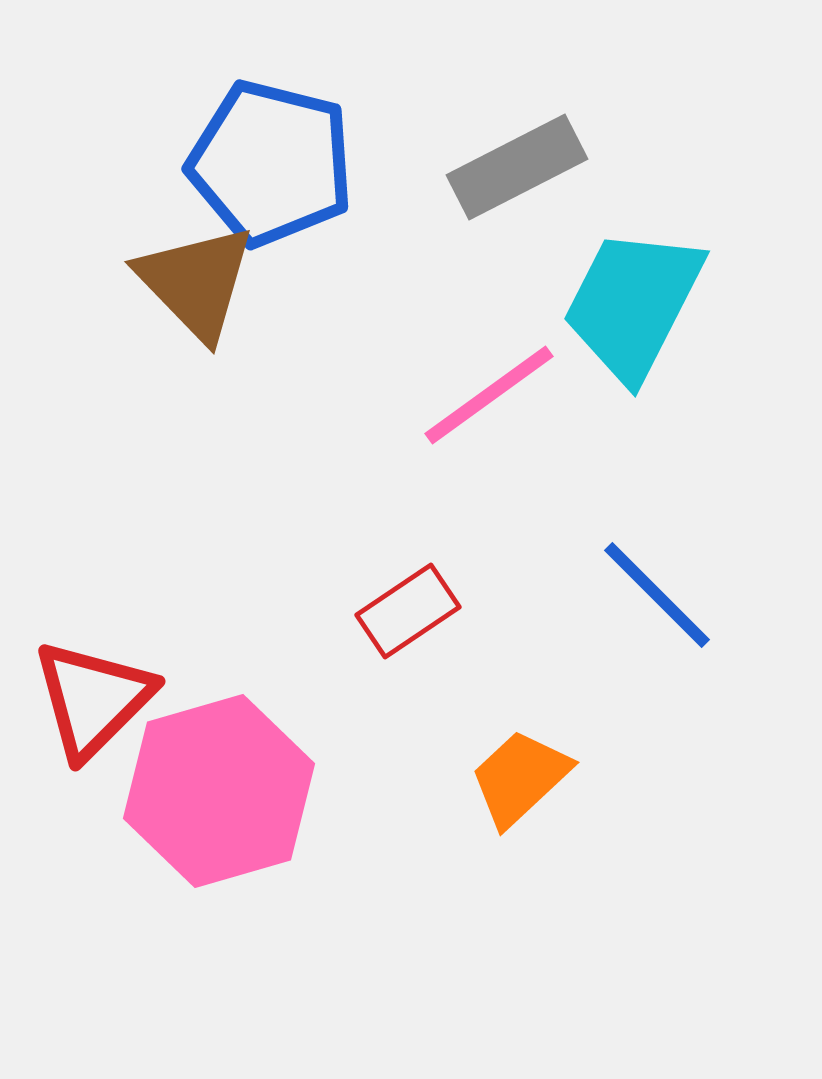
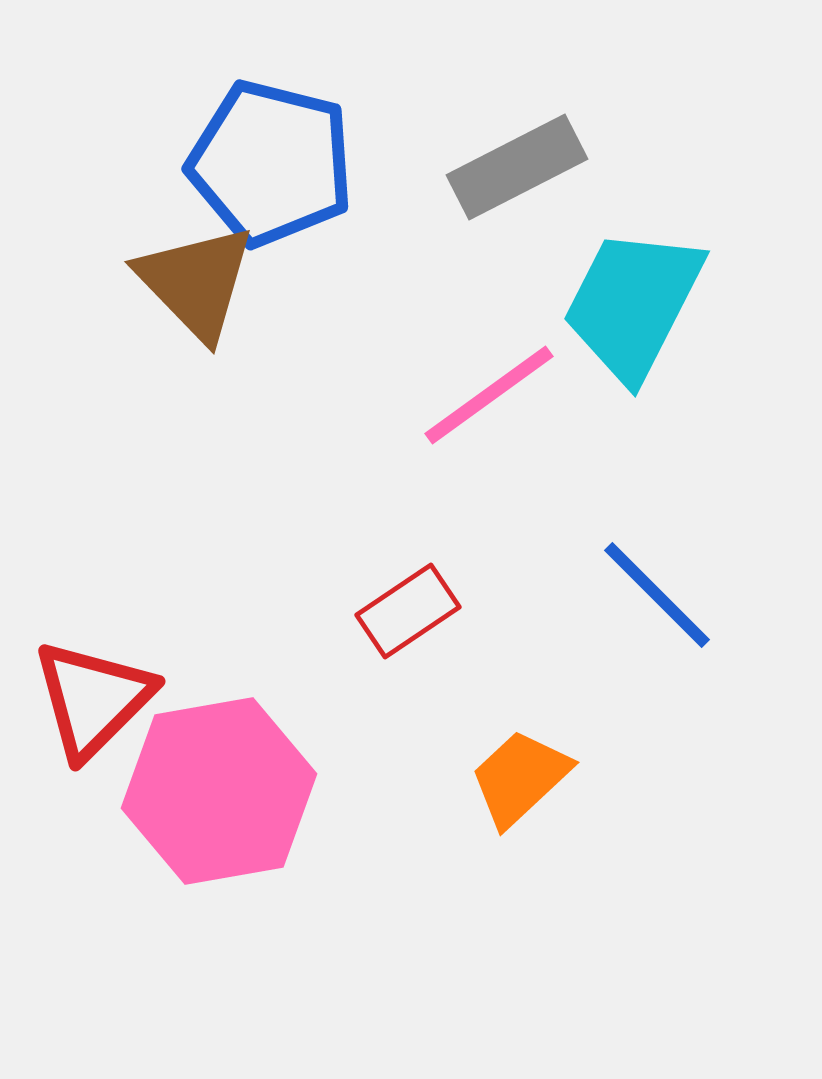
pink hexagon: rotated 6 degrees clockwise
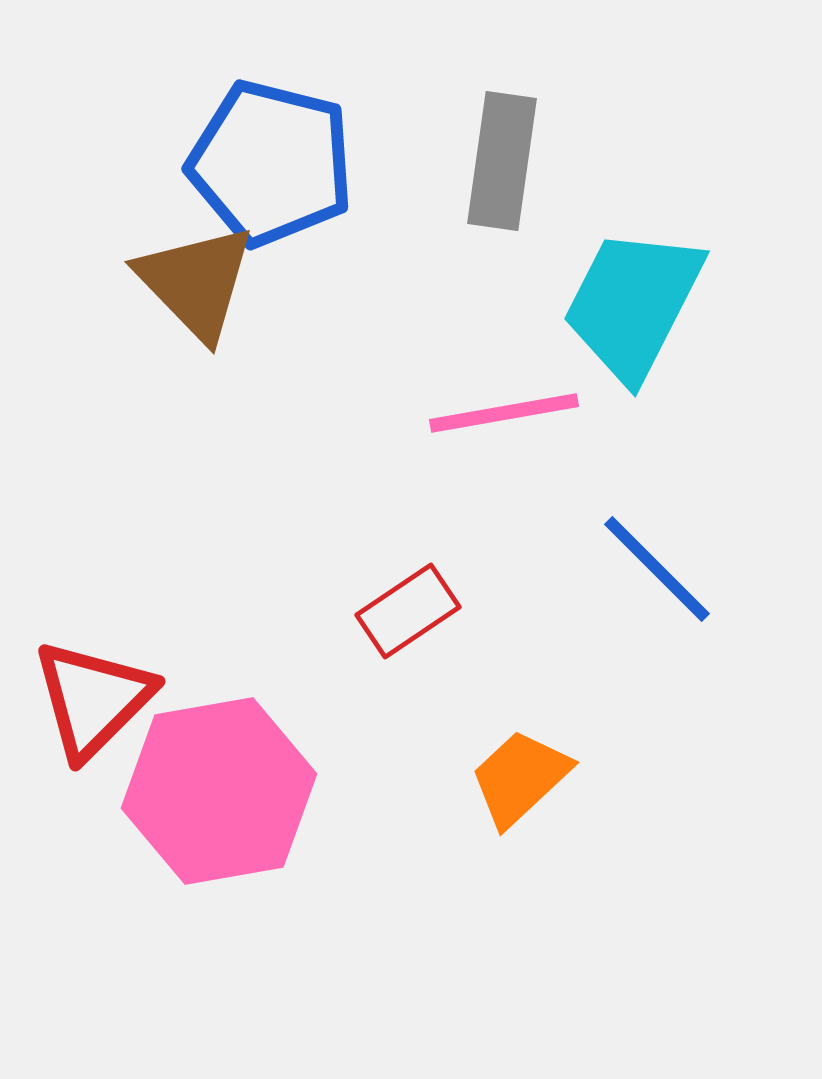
gray rectangle: moved 15 px left, 6 px up; rotated 55 degrees counterclockwise
pink line: moved 15 px right, 18 px down; rotated 26 degrees clockwise
blue line: moved 26 px up
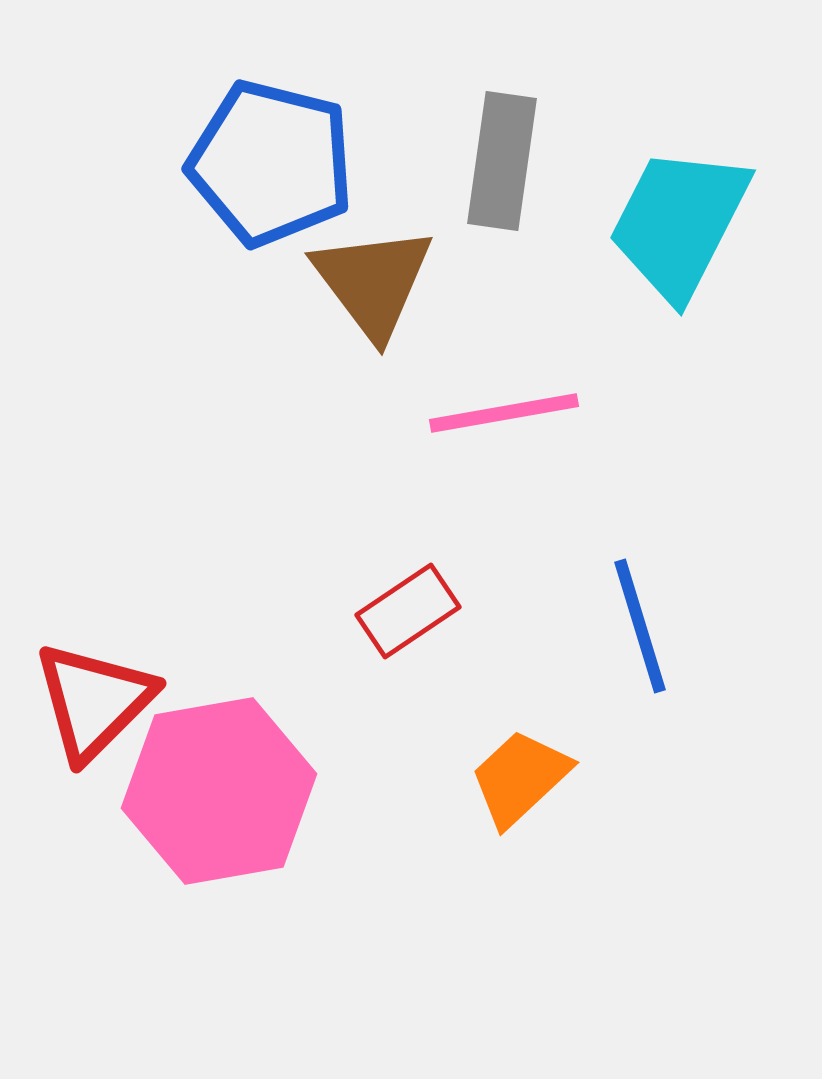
brown triangle: moved 177 px right; rotated 7 degrees clockwise
cyan trapezoid: moved 46 px right, 81 px up
blue line: moved 17 px left, 57 px down; rotated 28 degrees clockwise
red triangle: moved 1 px right, 2 px down
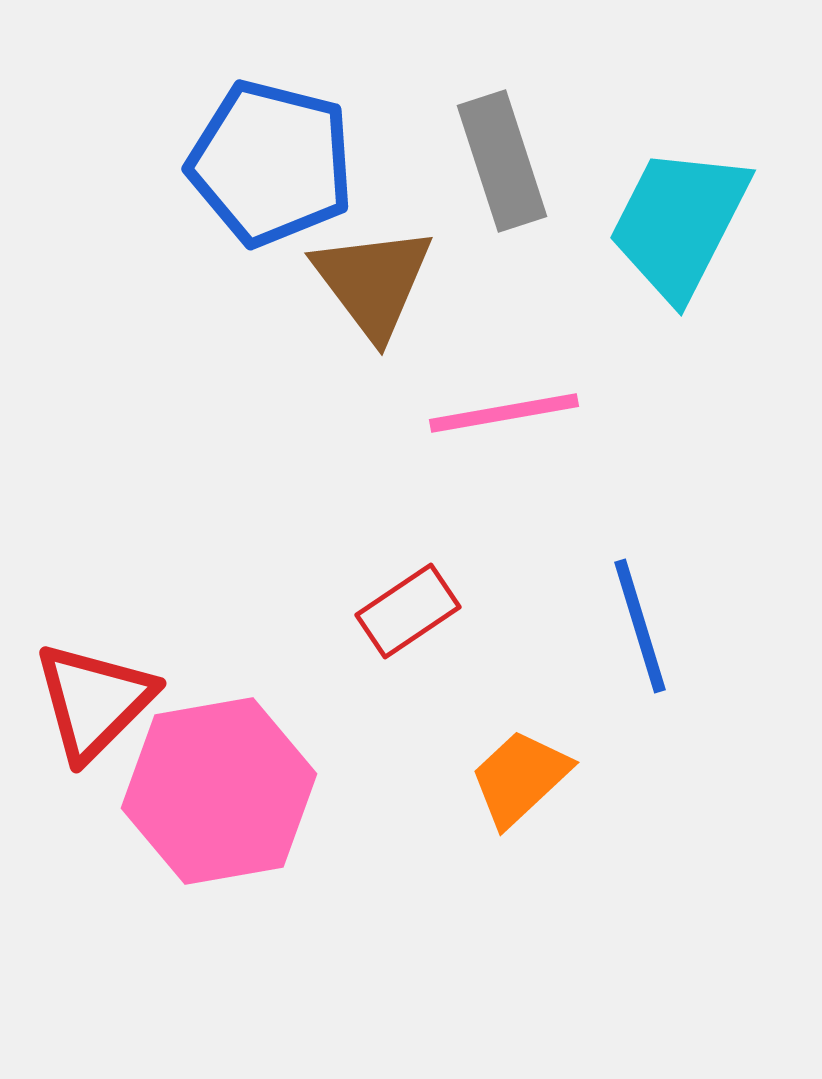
gray rectangle: rotated 26 degrees counterclockwise
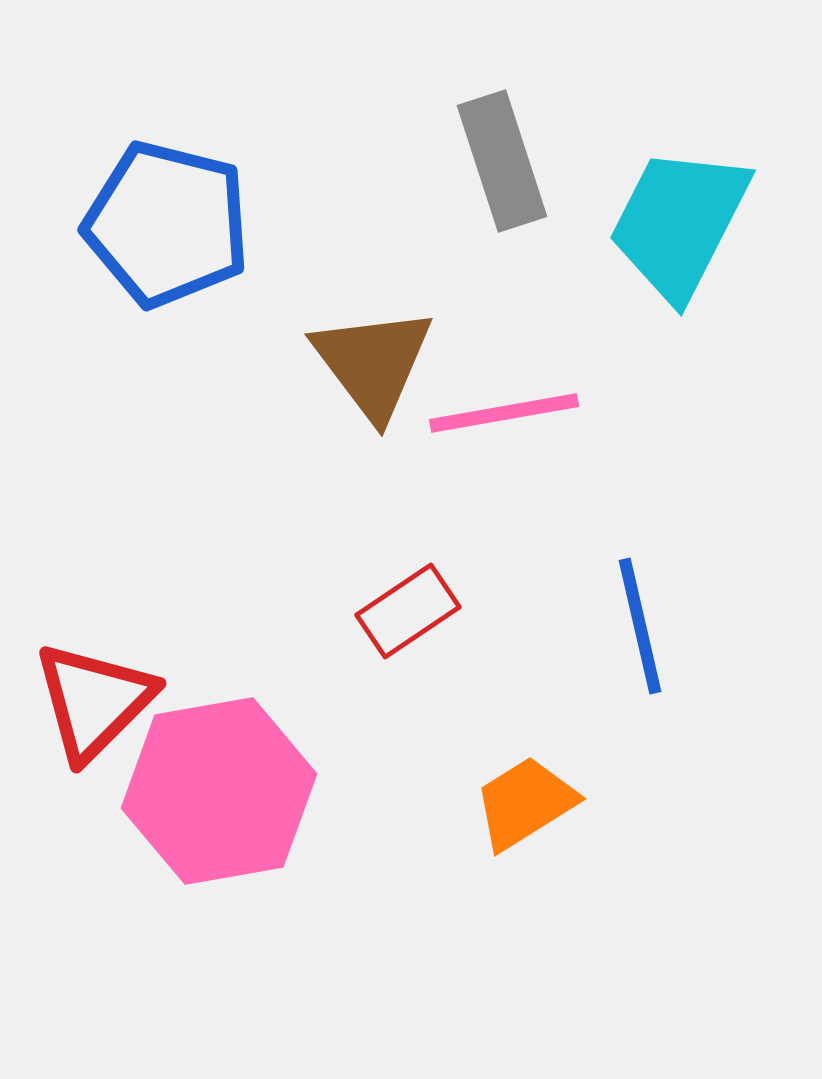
blue pentagon: moved 104 px left, 61 px down
brown triangle: moved 81 px down
blue line: rotated 4 degrees clockwise
orange trapezoid: moved 5 px right, 25 px down; rotated 11 degrees clockwise
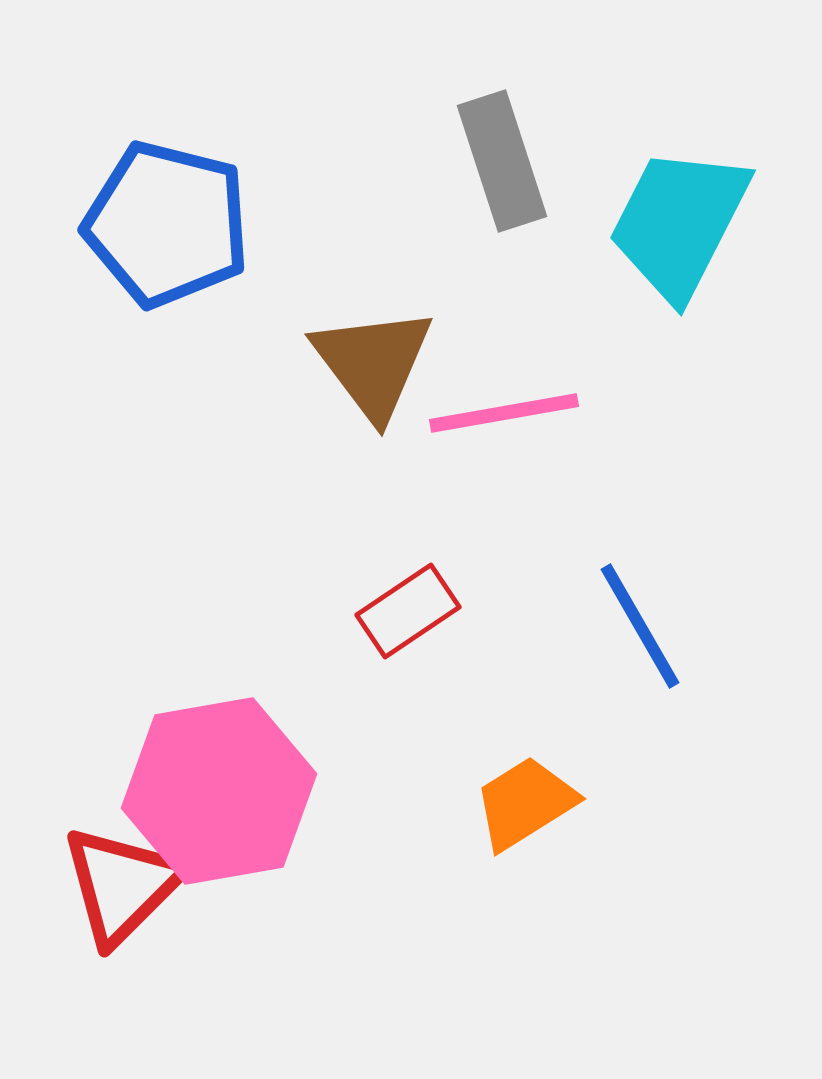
blue line: rotated 17 degrees counterclockwise
red triangle: moved 28 px right, 184 px down
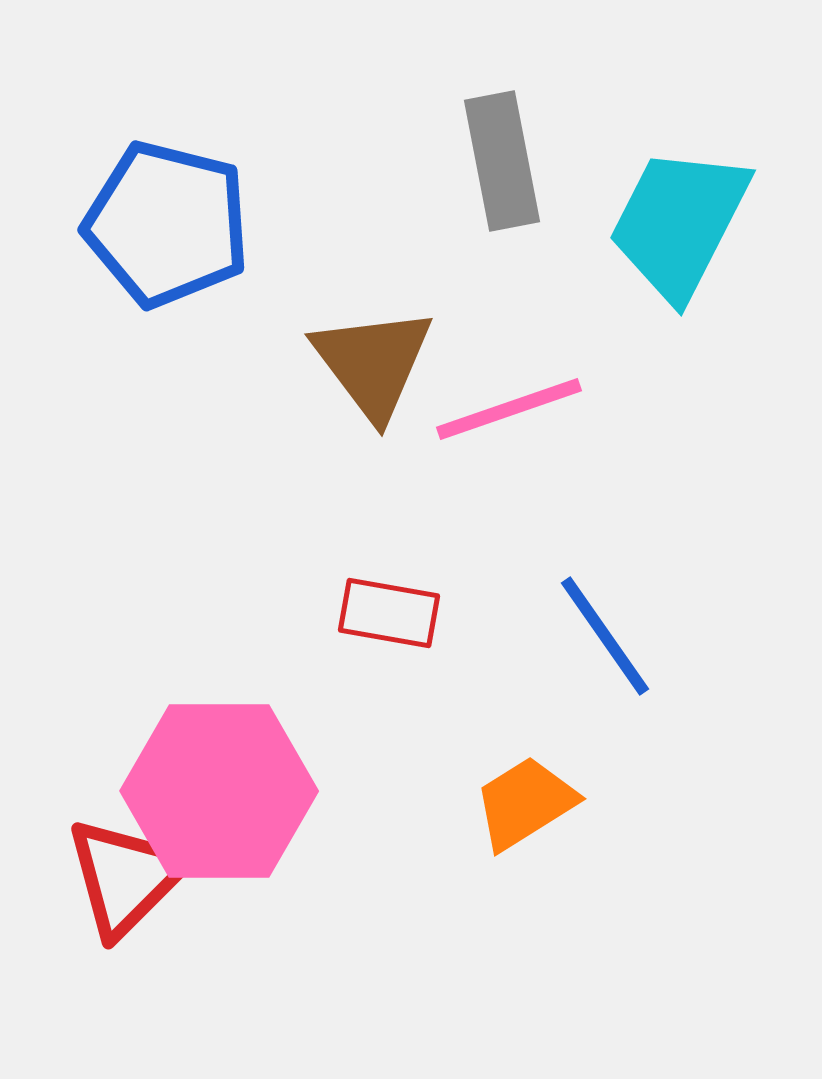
gray rectangle: rotated 7 degrees clockwise
pink line: moved 5 px right, 4 px up; rotated 9 degrees counterclockwise
red rectangle: moved 19 px left, 2 px down; rotated 44 degrees clockwise
blue line: moved 35 px left, 10 px down; rotated 5 degrees counterclockwise
pink hexagon: rotated 10 degrees clockwise
red triangle: moved 4 px right, 8 px up
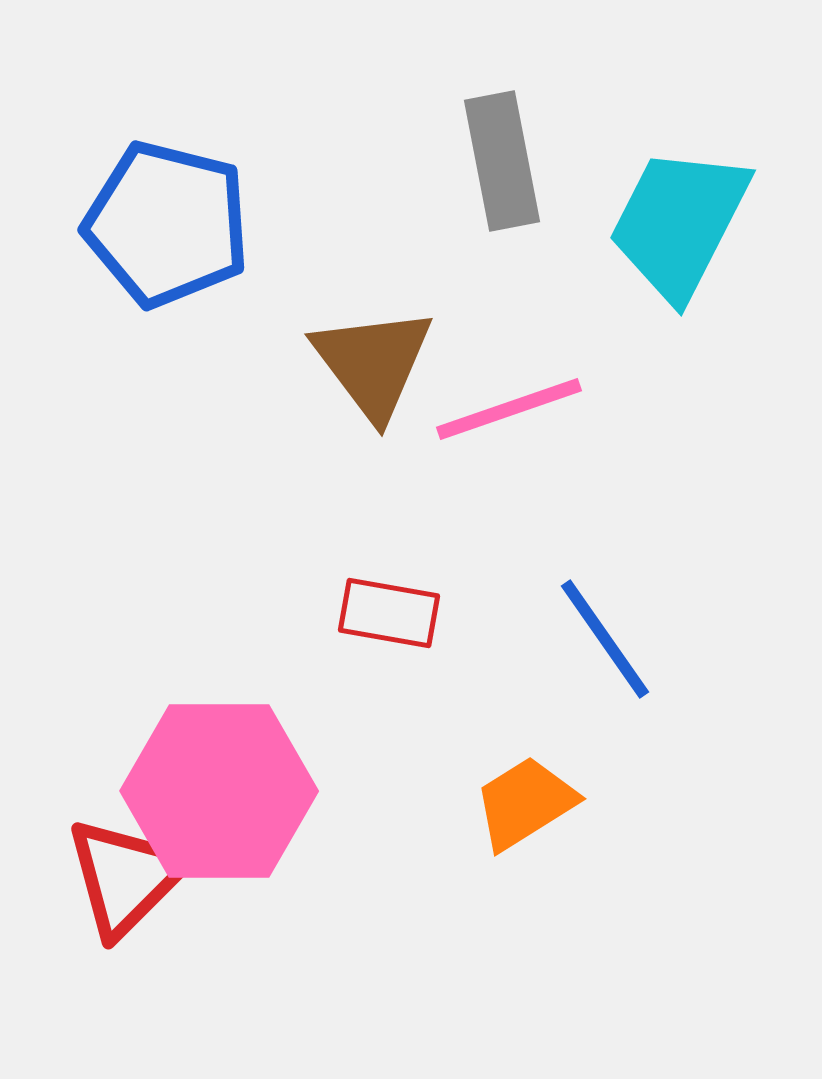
blue line: moved 3 px down
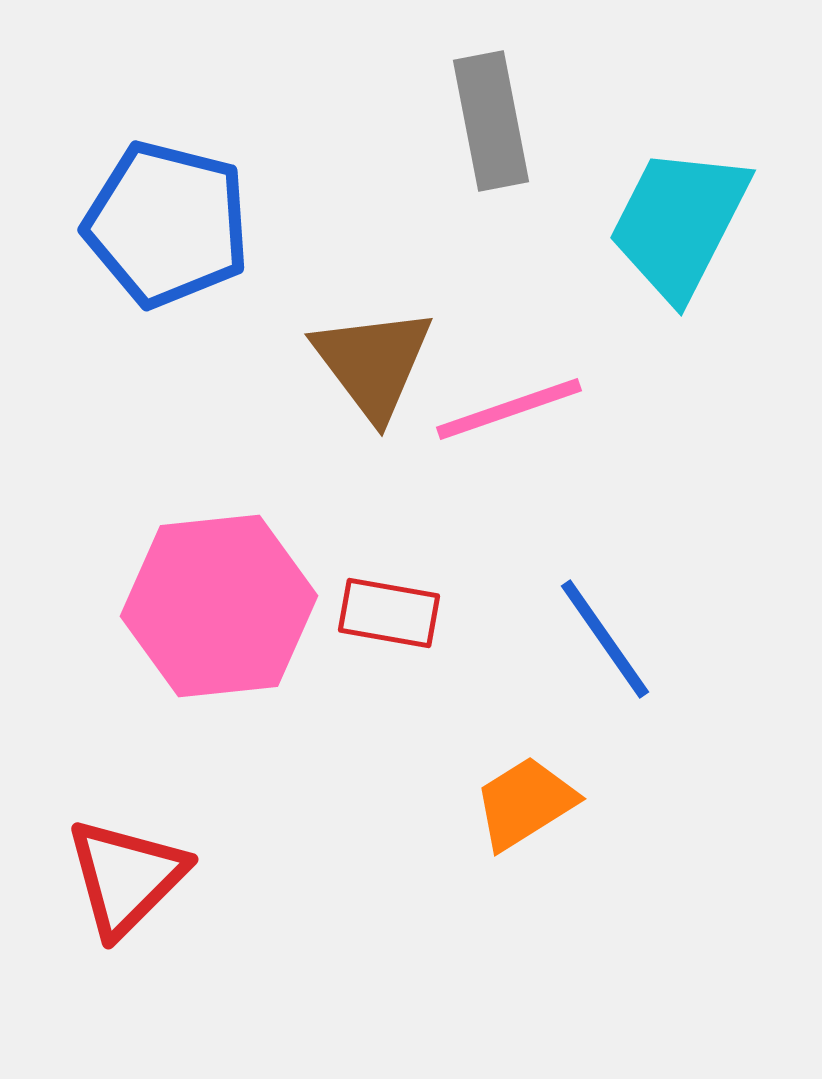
gray rectangle: moved 11 px left, 40 px up
pink hexagon: moved 185 px up; rotated 6 degrees counterclockwise
